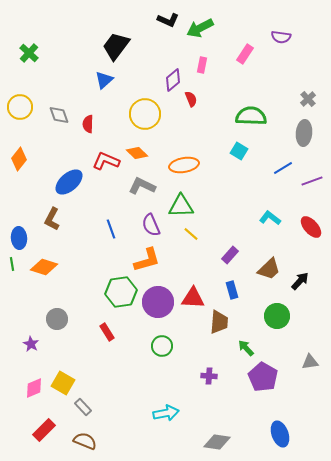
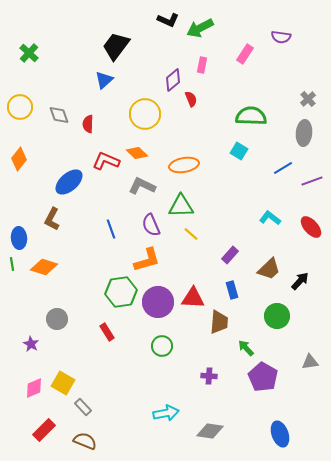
gray diamond at (217, 442): moved 7 px left, 11 px up
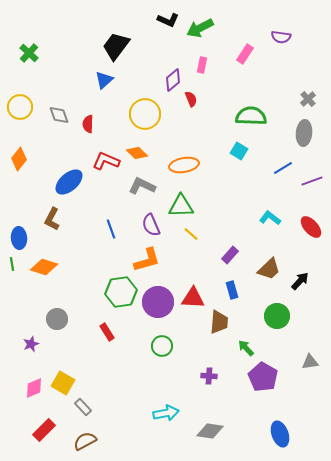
purple star at (31, 344): rotated 21 degrees clockwise
brown semicircle at (85, 441): rotated 50 degrees counterclockwise
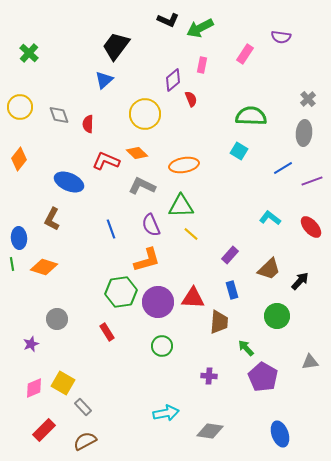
blue ellipse at (69, 182): rotated 64 degrees clockwise
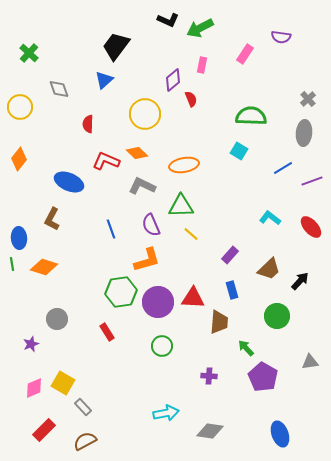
gray diamond at (59, 115): moved 26 px up
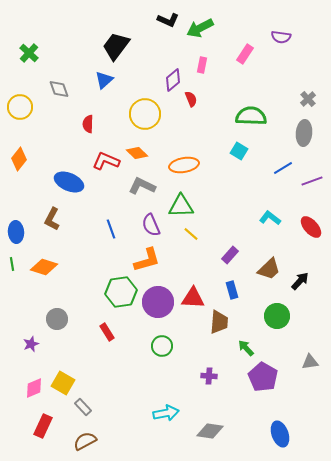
blue ellipse at (19, 238): moved 3 px left, 6 px up
red rectangle at (44, 430): moved 1 px left, 4 px up; rotated 20 degrees counterclockwise
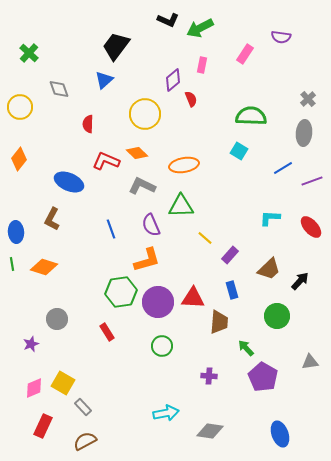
cyan L-shape at (270, 218): rotated 35 degrees counterclockwise
yellow line at (191, 234): moved 14 px right, 4 px down
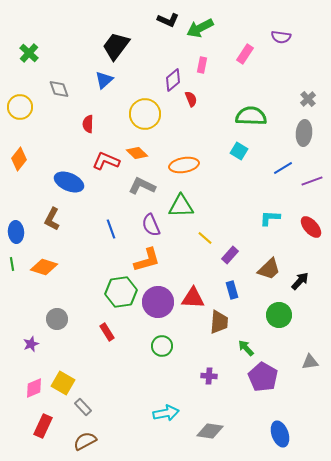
green circle at (277, 316): moved 2 px right, 1 px up
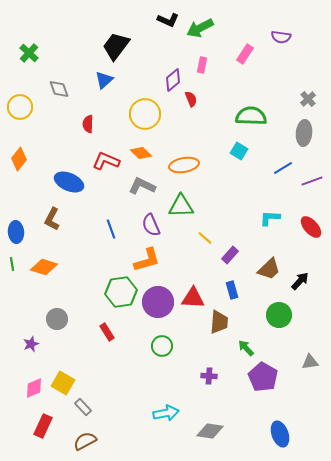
orange diamond at (137, 153): moved 4 px right
